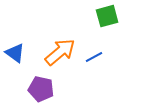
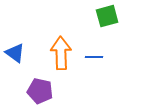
orange arrow: moved 1 px right, 1 px down; rotated 52 degrees counterclockwise
blue line: rotated 30 degrees clockwise
purple pentagon: moved 1 px left, 2 px down
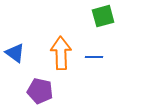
green square: moved 4 px left
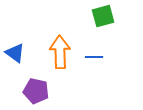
orange arrow: moved 1 px left, 1 px up
purple pentagon: moved 4 px left
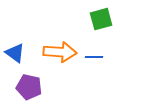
green square: moved 2 px left, 3 px down
orange arrow: rotated 96 degrees clockwise
purple pentagon: moved 7 px left, 4 px up
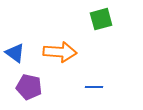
blue line: moved 30 px down
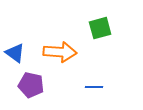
green square: moved 1 px left, 9 px down
purple pentagon: moved 2 px right, 2 px up
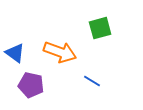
orange arrow: rotated 16 degrees clockwise
blue line: moved 2 px left, 6 px up; rotated 30 degrees clockwise
